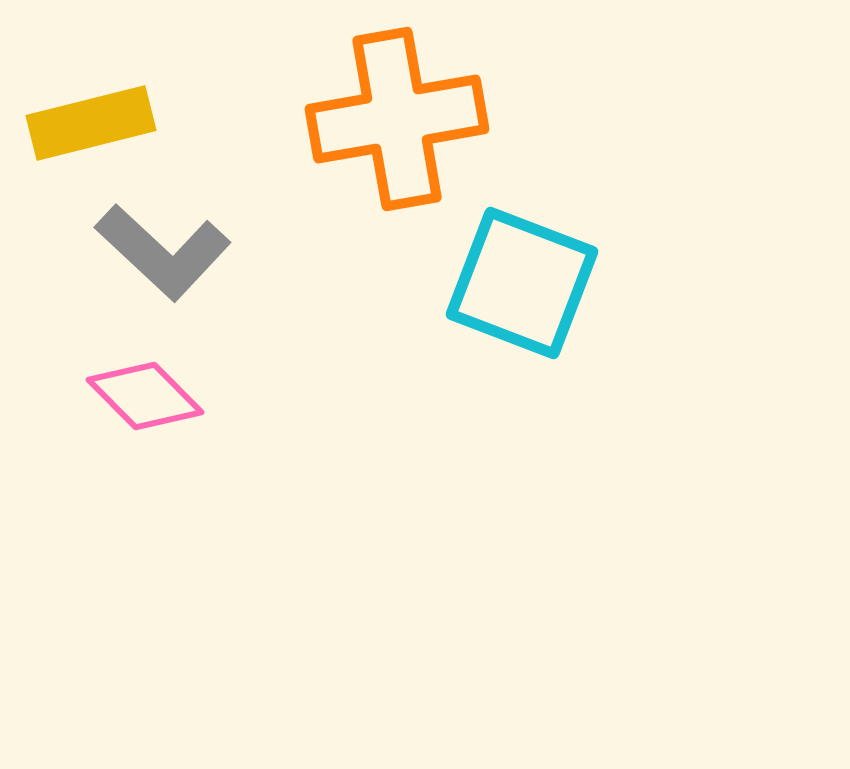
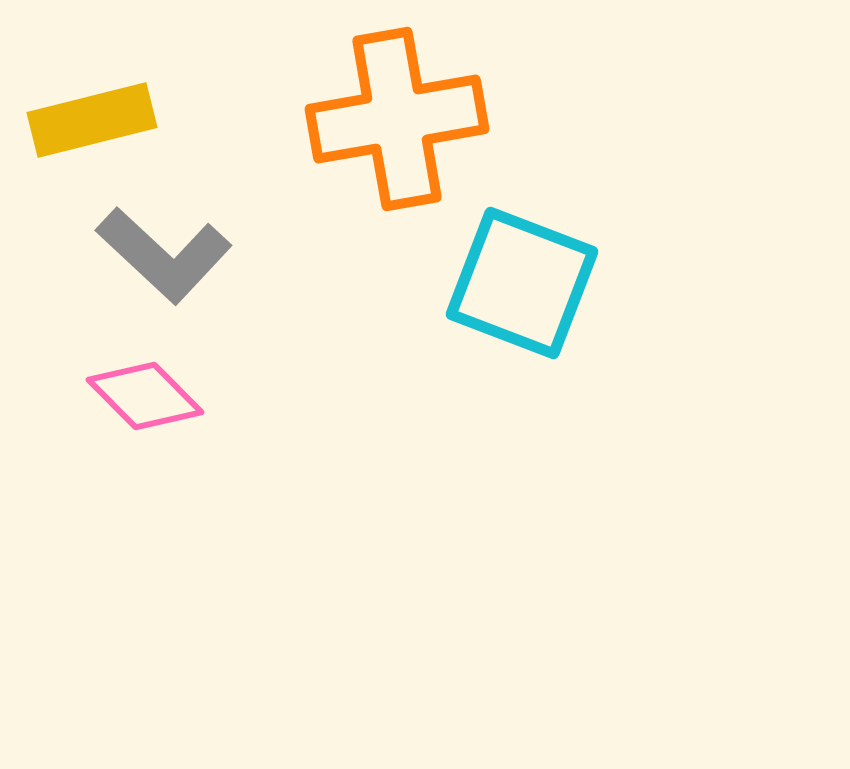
yellow rectangle: moved 1 px right, 3 px up
gray L-shape: moved 1 px right, 3 px down
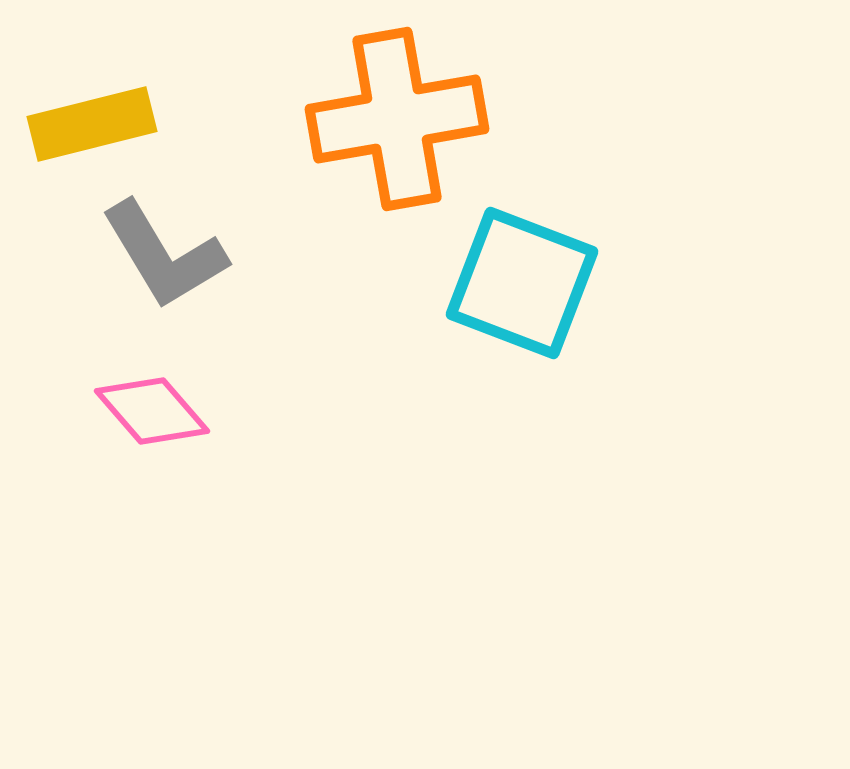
yellow rectangle: moved 4 px down
gray L-shape: rotated 16 degrees clockwise
pink diamond: moved 7 px right, 15 px down; rotated 4 degrees clockwise
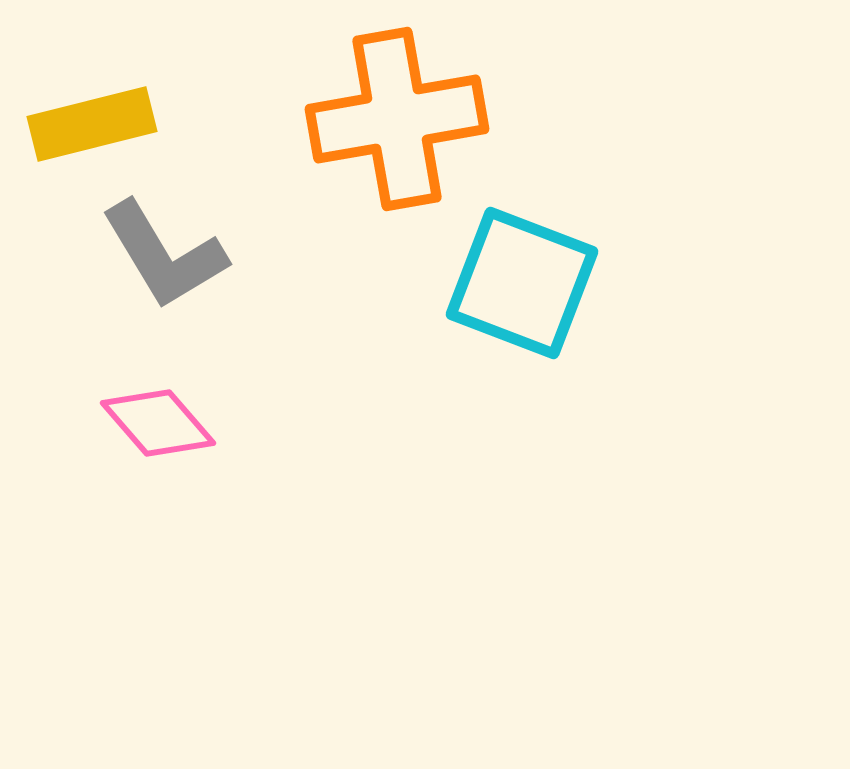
pink diamond: moved 6 px right, 12 px down
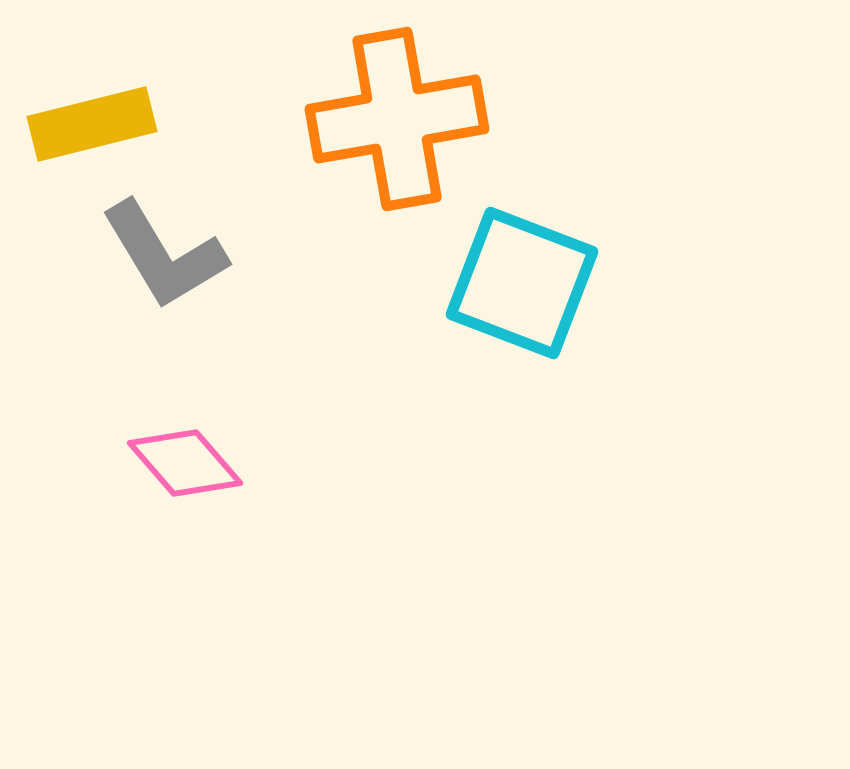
pink diamond: moved 27 px right, 40 px down
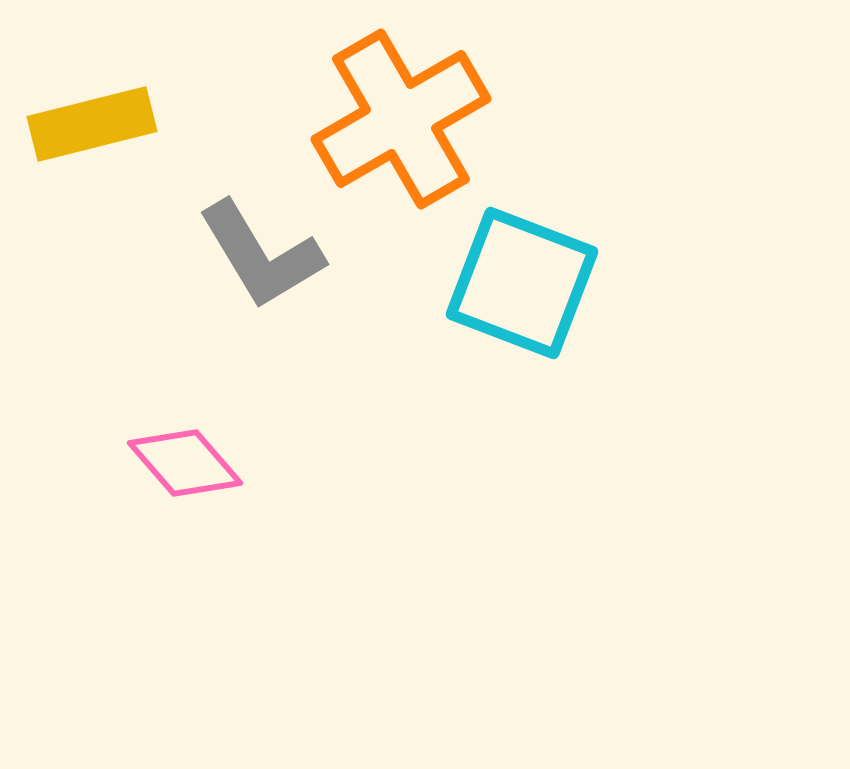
orange cross: moved 4 px right; rotated 20 degrees counterclockwise
gray L-shape: moved 97 px right
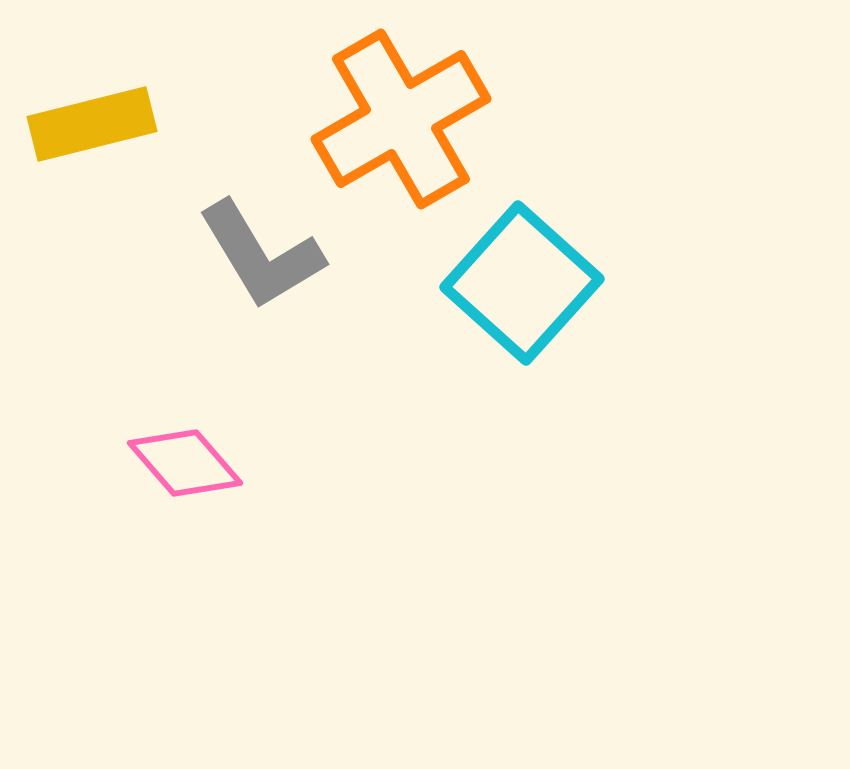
cyan square: rotated 21 degrees clockwise
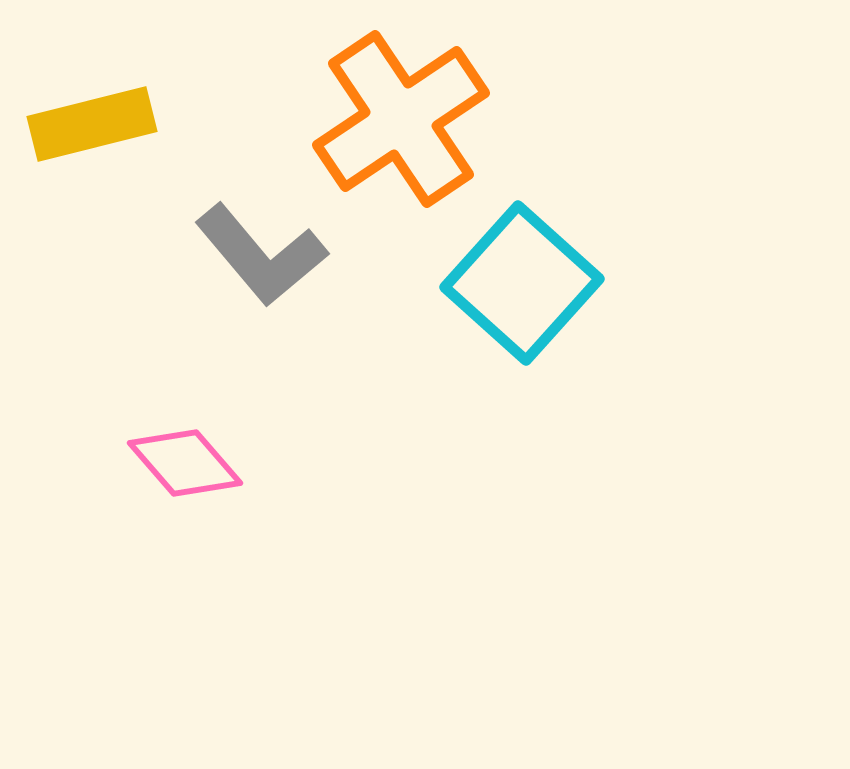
orange cross: rotated 4 degrees counterclockwise
gray L-shape: rotated 9 degrees counterclockwise
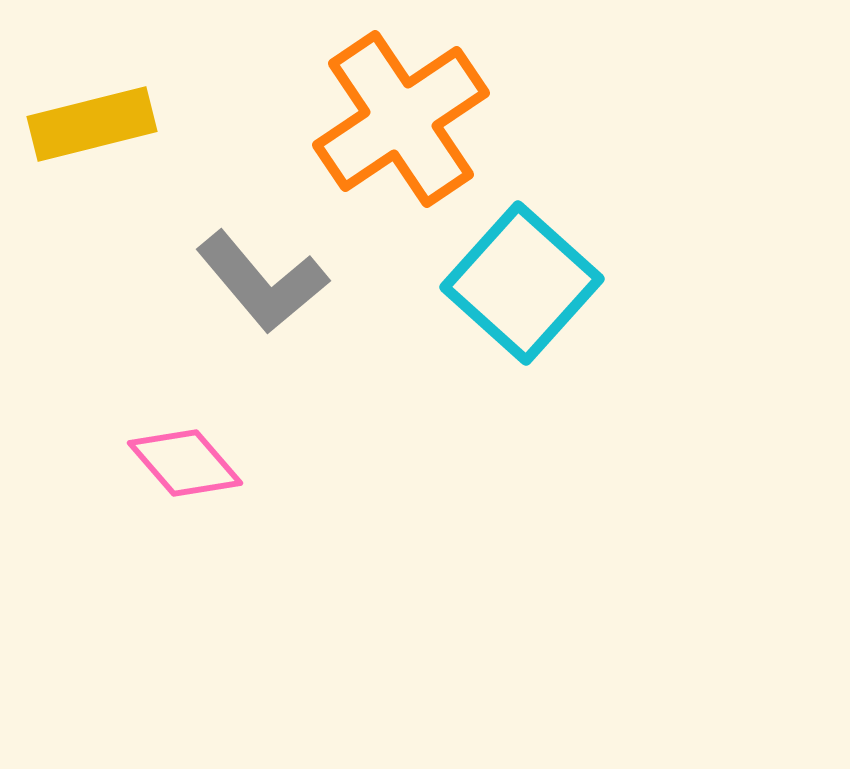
gray L-shape: moved 1 px right, 27 px down
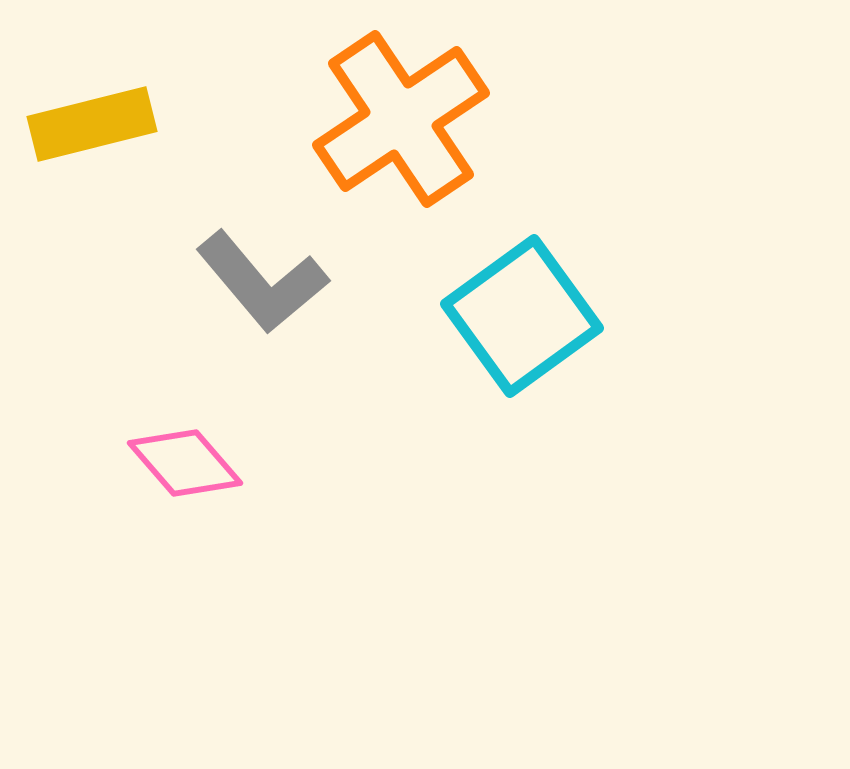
cyan square: moved 33 px down; rotated 12 degrees clockwise
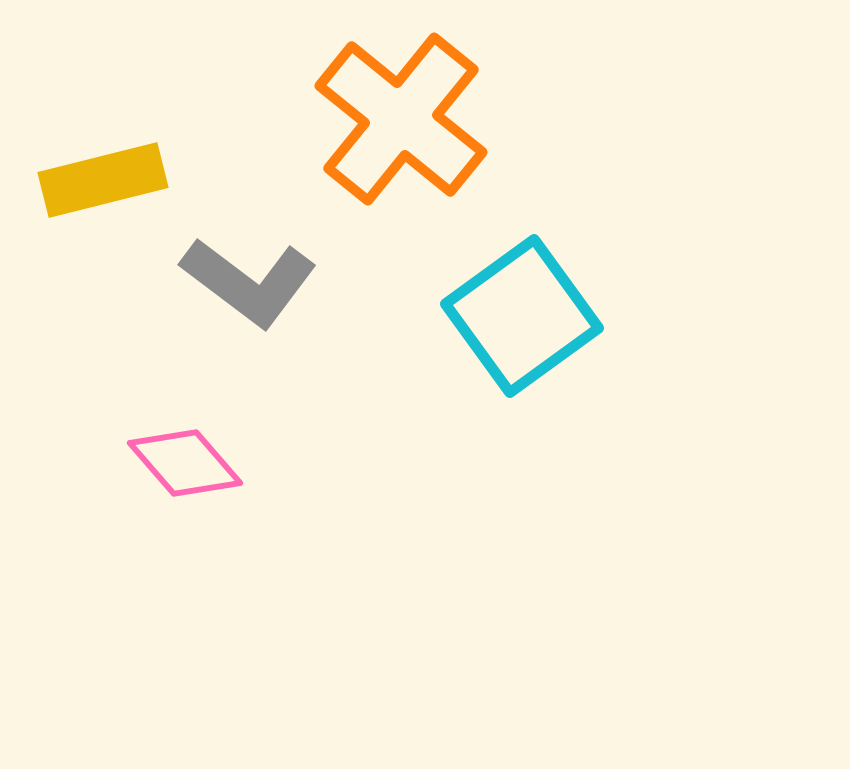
orange cross: rotated 17 degrees counterclockwise
yellow rectangle: moved 11 px right, 56 px down
gray L-shape: moved 13 px left; rotated 13 degrees counterclockwise
